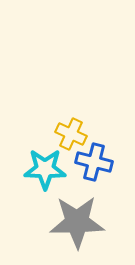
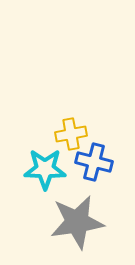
yellow cross: rotated 36 degrees counterclockwise
gray star: rotated 8 degrees counterclockwise
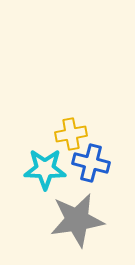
blue cross: moved 3 px left, 1 px down
gray star: moved 2 px up
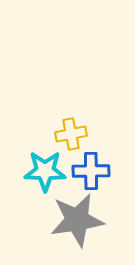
blue cross: moved 8 px down; rotated 15 degrees counterclockwise
cyan star: moved 2 px down
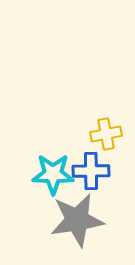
yellow cross: moved 35 px right
cyan star: moved 8 px right, 3 px down
